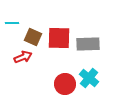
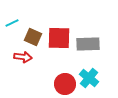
cyan line: rotated 24 degrees counterclockwise
red arrow: rotated 30 degrees clockwise
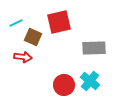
cyan line: moved 4 px right
red square: moved 16 px up; rotated 15 degrees counterclockwise
gray rectangle: moved 6 px right, 4 px down
cyan cross: moved 1 px right, 3 px down
red circle: moved 1 px left, 1 px down
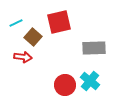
brown square: rotated 18 degrees clockwise
red circle: moved 1 px right
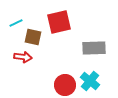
brown square: rotated 30 degrees counterclockwise
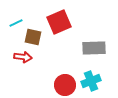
red square: rotated 10 degrees counterclockwise
cyan cross: moved 1 px right; rotated 30 degrees clockwise
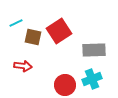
red square: moved 9 px down; rotated 10 degrees counterclockwise
gray rectangle: moved 2 px down
red arrow: moved 9 px down
cyan cross: moved 1 px right, 2 px up
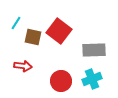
cyan line: rotated 32 degrees counterclockwise
red square: rotated 20 degrees counterclockwise
red circle: moved 4 px left, 4 px up
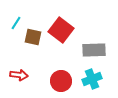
red square: moved 2 px right, 1 px up
red arrow: moved 4 px left, 9 px down
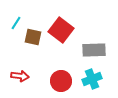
red arrow: moved 1 px right, 1 px down
